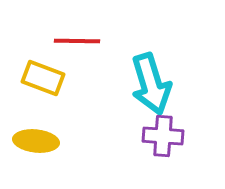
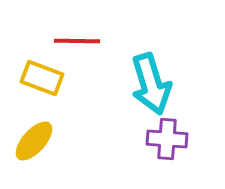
yellow rectangle: moved 1 px left
purple cross: moved 4 px right, 3 px down
yellow ellipse: moved 2 px left; rotated 54 degrees counterclockwise
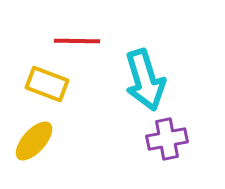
yellow rectangle: moved 5 px right, 6 px down
cyan arrow: moved 6 px left, 4 px up
purple cross: rotated 15 degrees counterclockwise
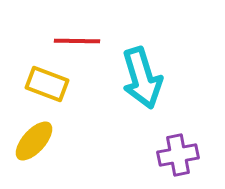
cyan arrow: moved 3 px left, 2 px up
purple cross: moved 11 px right, 16 px down
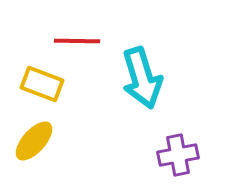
yellow rectangle: moved 5 px left
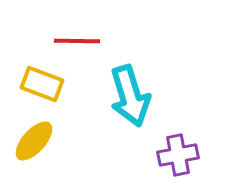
cyan arrow: moved 12 px left, 18 px down
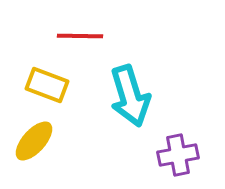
red line: moved 3 px right, 5 px up
yellow rectangle: moved 5 px right, 1 px down
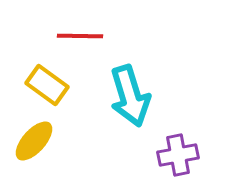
yellow rectangle: rotated 15 degrees clockwise
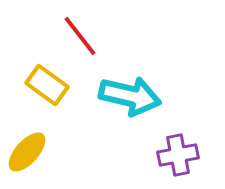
red line: rotated 51 degrees clockwise
cyan arrow: rotated 60 degrees counterclockwise
yellow ellipse: moved 7 px left, 11 px down
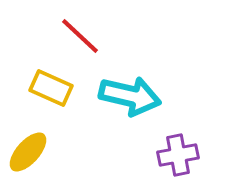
red line: rotated 9 degrees counterclockwise
yellow rectangle: moved 4 px right, 3 px down; rotated 12 degrees counterclockwise
yellow ellipse: moved 1 px right
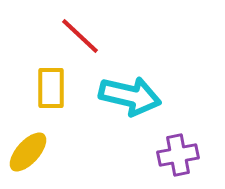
yellow rectangle: rotated 66 degrees clockwise
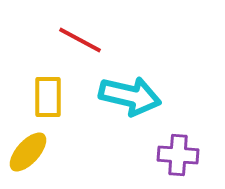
red line: moved 4 px down; rotated 15 degrees counterclockwise
yellow rectangle: moved 3 px left, 9 px down
purple cross: rotated 15 degrees clockwise
